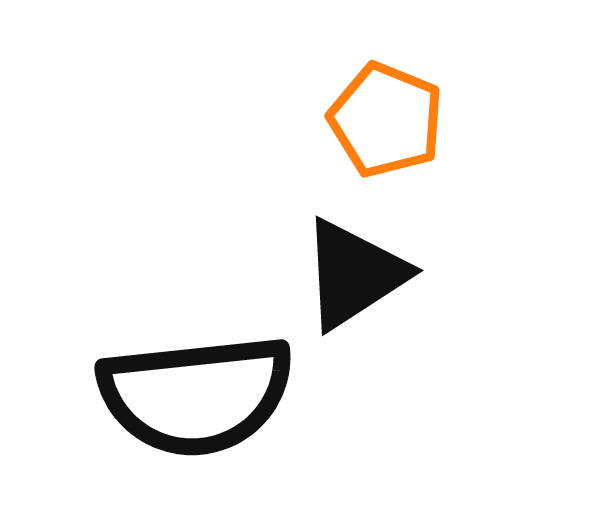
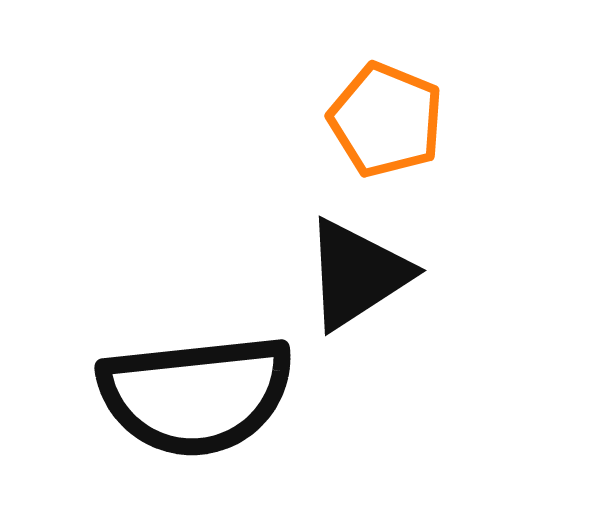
black triangle: moved 3 px right
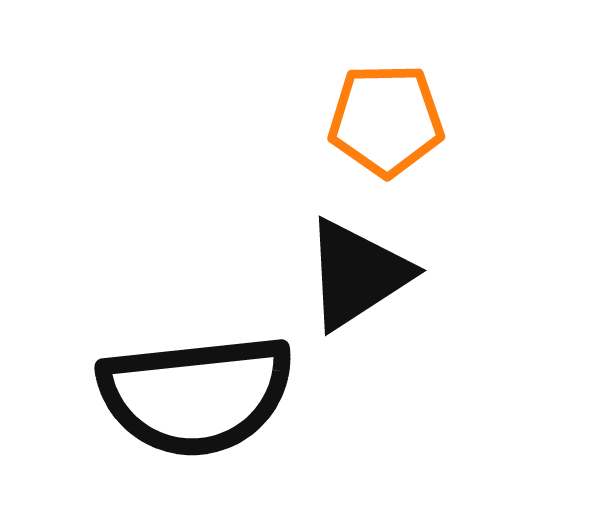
orange pentagon: rotated 23 degrees counterclockwise
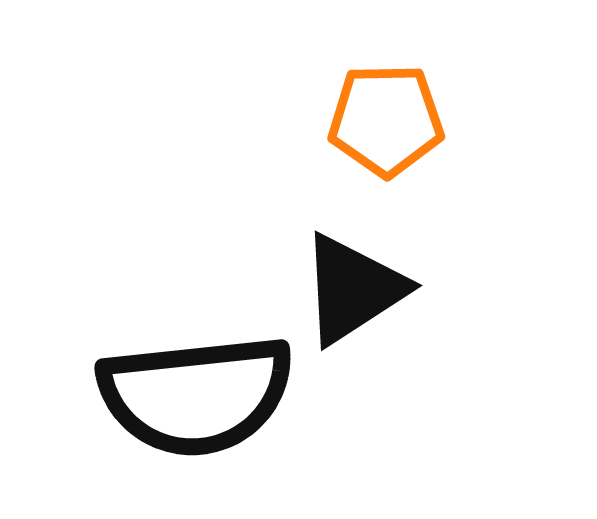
black triangle: moved 4 px left, 15 px down
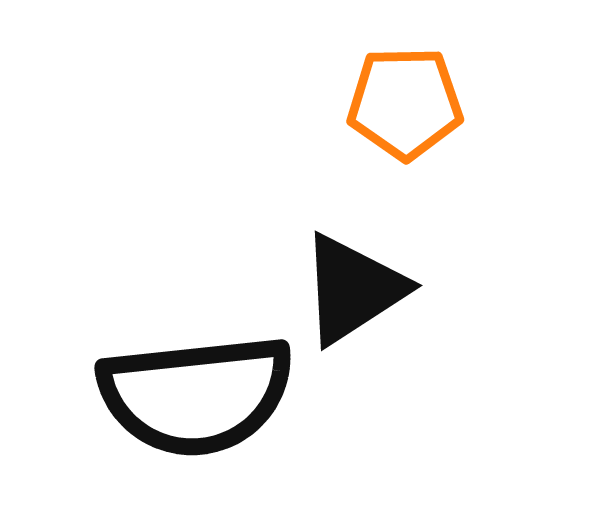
orange pentagon: moved 19 px right, 17 px up
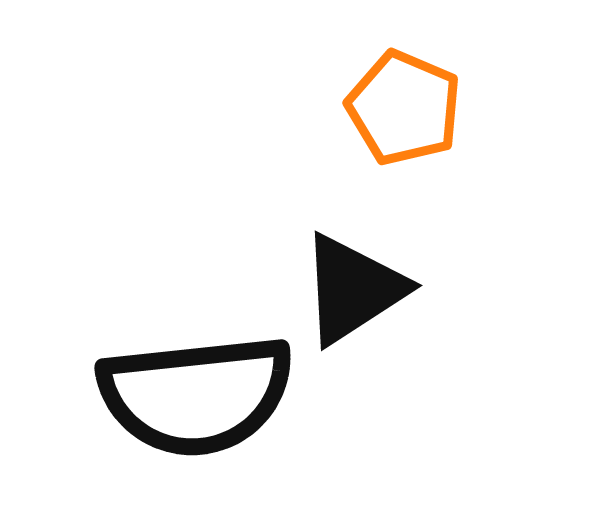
orange pentagon: moved 1 px left, 5 px down; rotated 24 degrees clockwise
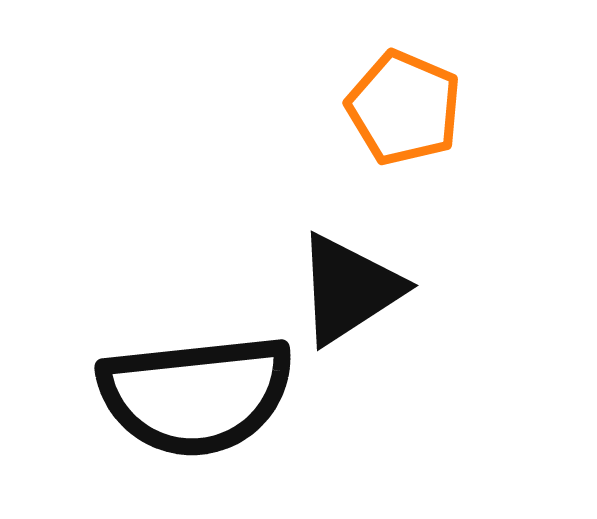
black triangle: moved 4 px left
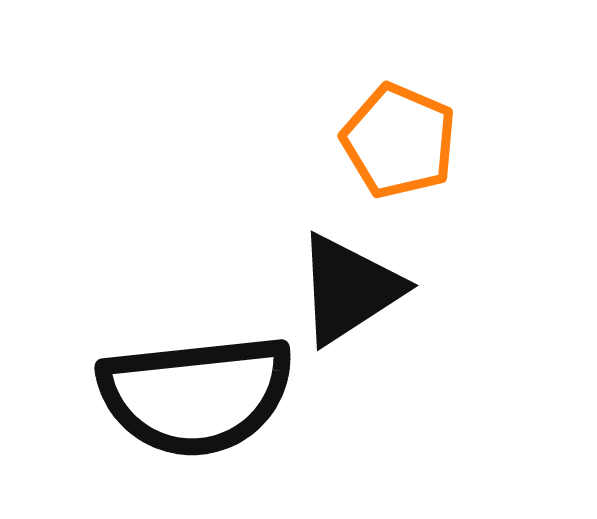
orange pentagon: moved 5 px left, 33 px down
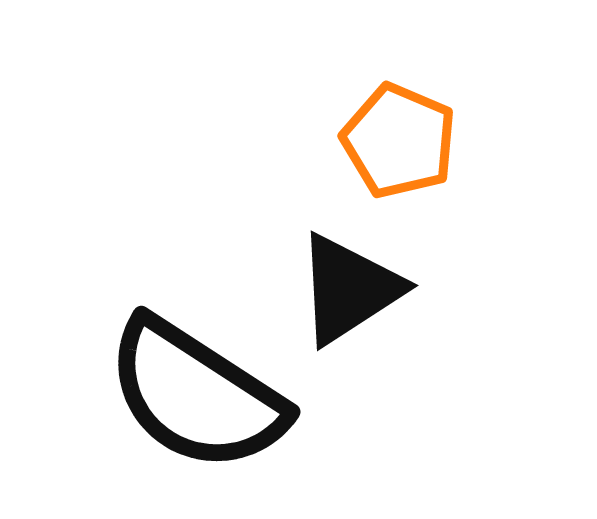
black semicircle: rotated 39 degrees clockwise
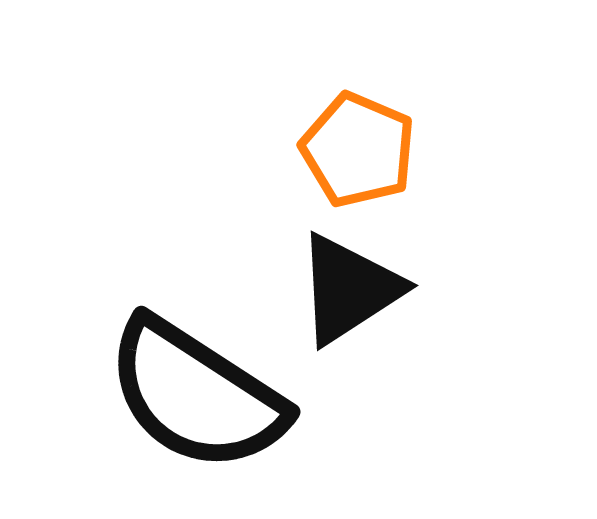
orange pentagon: moved 41 px left, 9 px down
